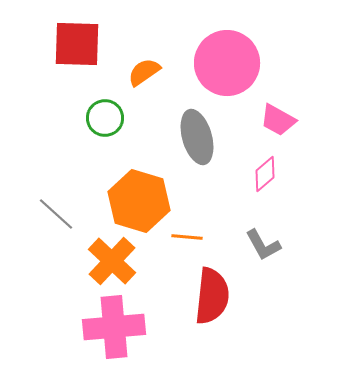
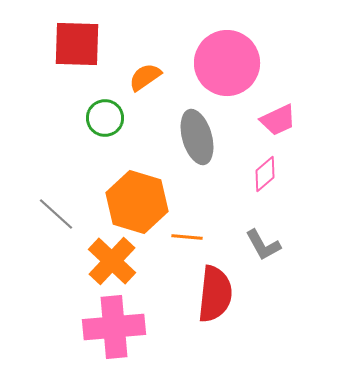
orange semicircle: moved 1 px right, 5 px down
pink trapezoid: rotated 54 degrees counterclockwise
orange hexagon: moved 2 px left, 1 px down
red semicircle: moved 3 px right, 2 px up
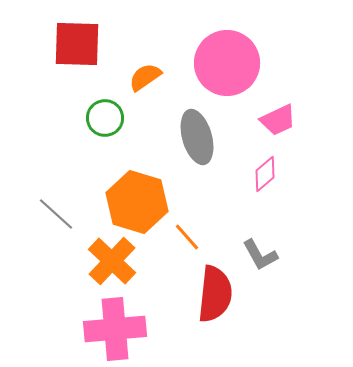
orange line: rotated 44 degrees clockwise
gray L-shape: moved 3 px left, 10 px down
pink cross: moved 1 px right, 2 px down
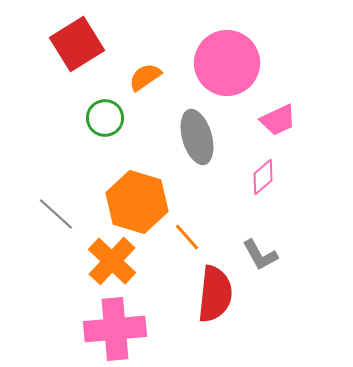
red square: rotated 34 degrees counterclockwise
pink diamond: moved 2 px left, 3 px down
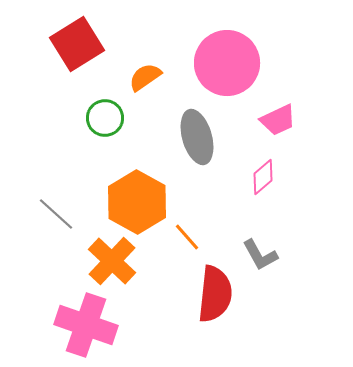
orange hexagon: rotated 12 degrees clockwise
pink cross: moved 29 px left, 4 px up; rotated 24 degrees clockwise
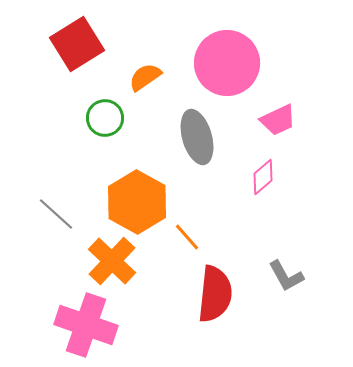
gray L-shape: moved 26 px right, 21 px down
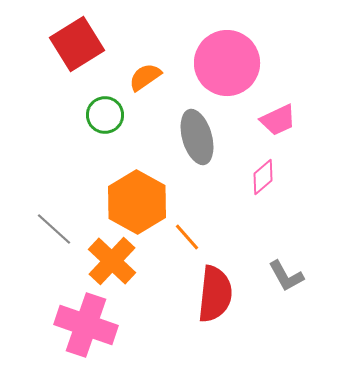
green circle: moved 3 px up
gray line: moved 2 px left, 15 px down
